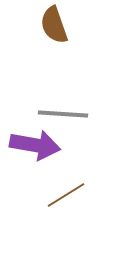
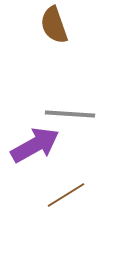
gray line: moved 7 px right
purple arrow: rotated 39 degrees counterclockwise
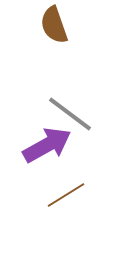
gray line: rotated 33 degrees clockwise
purple arrow: moved 12 px right
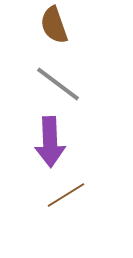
gray line: moved 12 px left, 30 px up
purple arrow: moved 3 px right, 3 px up; rotated 117 degrees clockwise
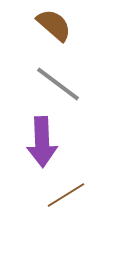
brown semicircle: rotated 150 degrees clockwise
purple arrow: moved 8 px left
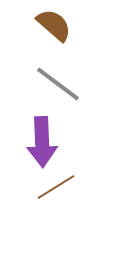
brown line: moved 10 px left, 8 px up
